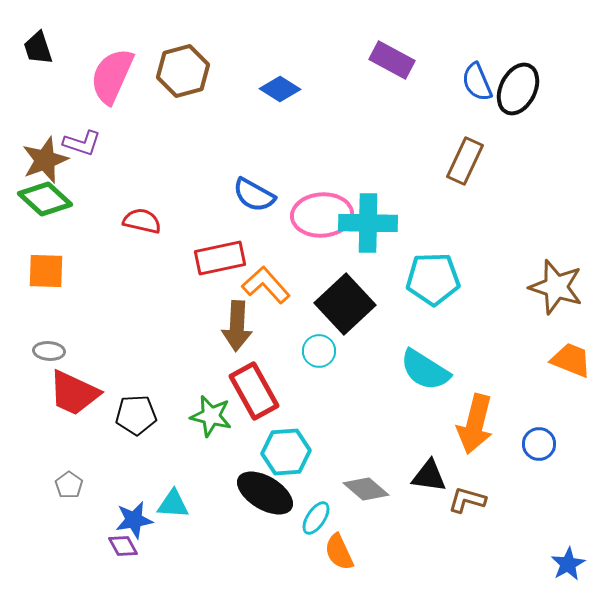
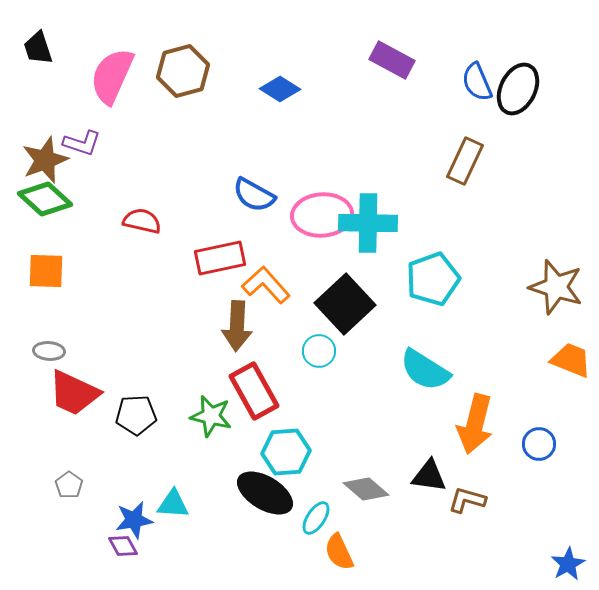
cyan pentagon at (433, 279): rotated 18 degrees counterclockwise
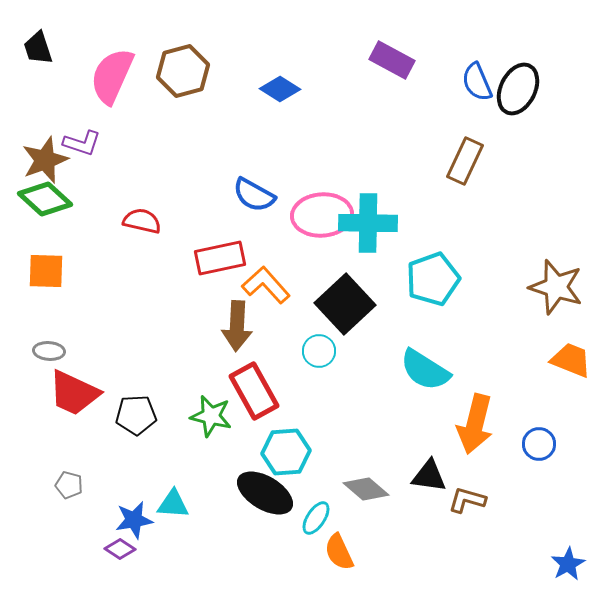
gray pentagon at (69, 485): rotated 20 degrees counterclockwise
purple diamond at (123, 546): moved 3 px left, 3 px down; rotated 28 degrees counterclockwise
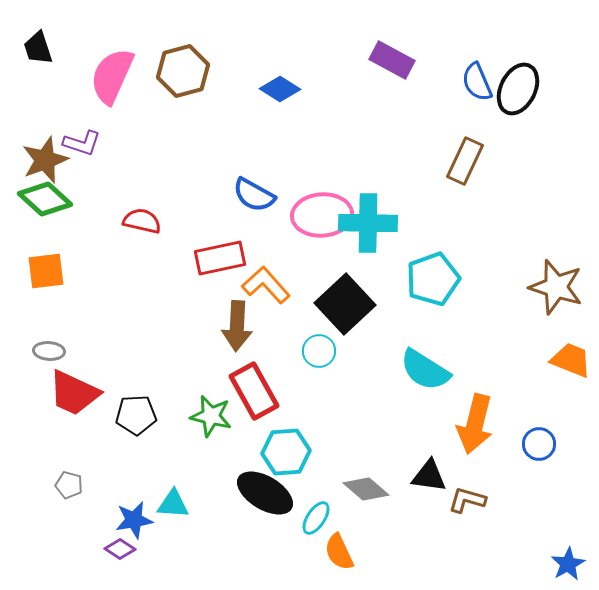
orange square at (46, 271): rotated 9 degrees counterclockwise
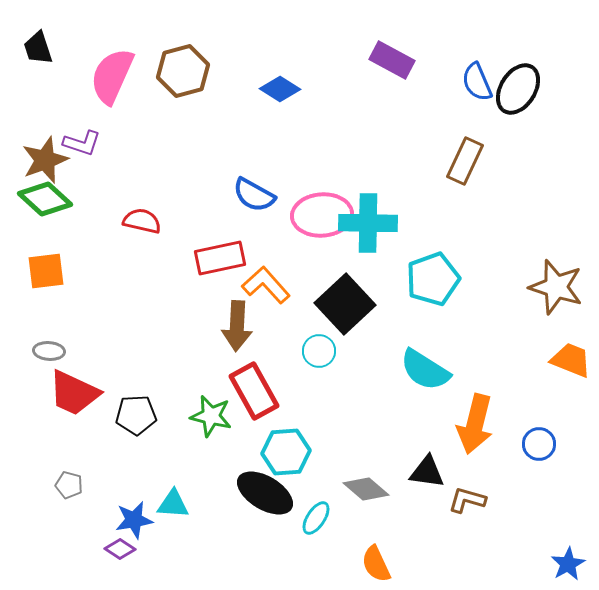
black ellipse at (518, 89): rotated 6 degrees clockwise
black triangle at (429, 476): moved 2 px left, 4 px up
orange semicircle at (339, 552): moved 37 px right, 12 px down
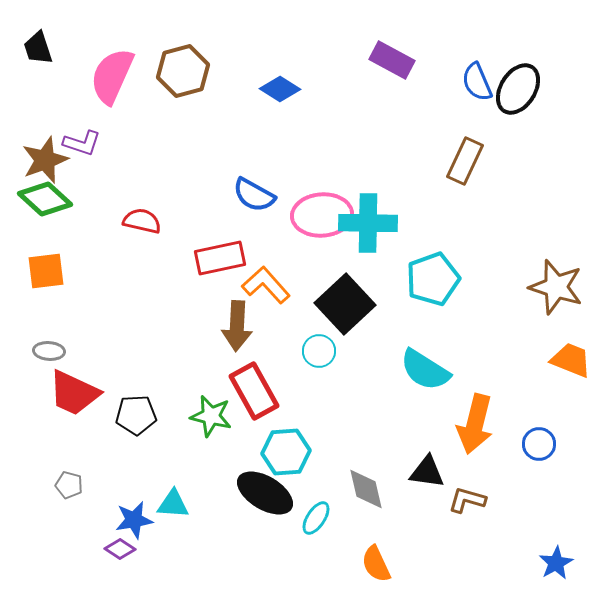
gray diamond at (366, 489): rotated 36 degrees clockwise
blue star at (568, 564): moved 12 px left, 1 px up
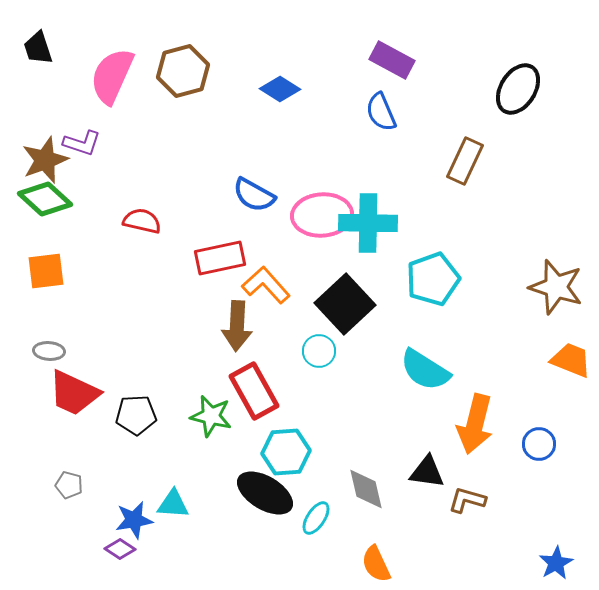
blue semicircle at (477, 82): moved 96 px left, 30 px down
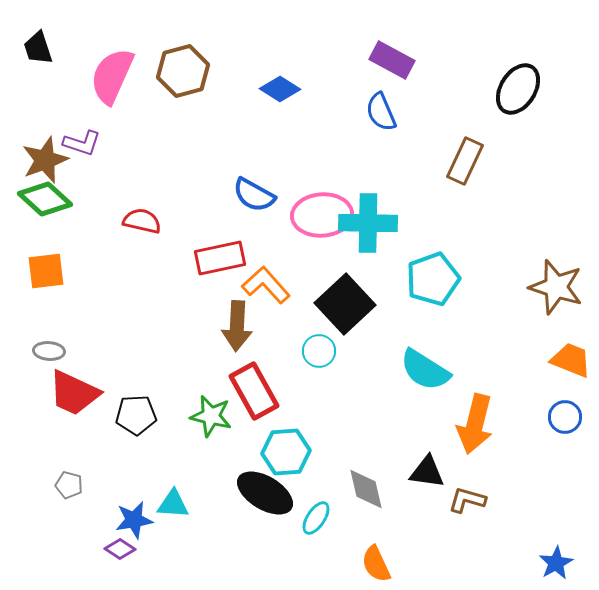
blue circle at (539, 444): moved 26 px right, 27 px up
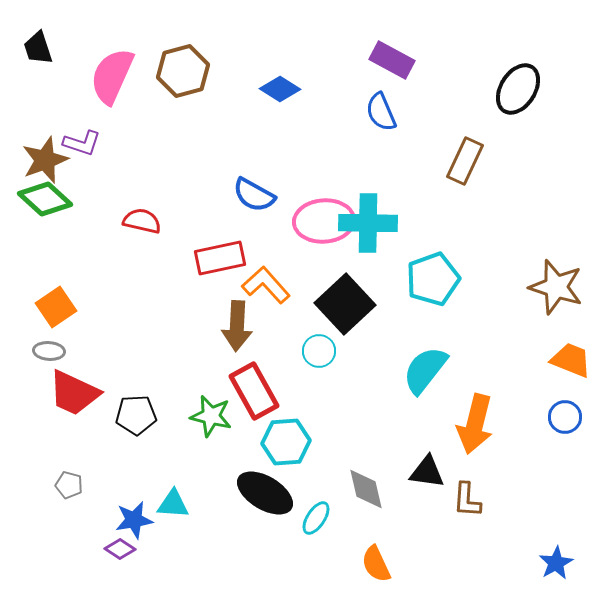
pink ellipse at (322, 215): moved 2 px right, 6 px down
orange square at (46, 271): moved 10 px right, 36 px down; rotated 27 degrees counterclockwise
cyan semicircle at (425, 370): rotated 96 degrees clockwise
cyan hexagon at (286, 452): moved 10 px up
brown L-shape at (467, 500): rotated 102 degrees counterclockwise
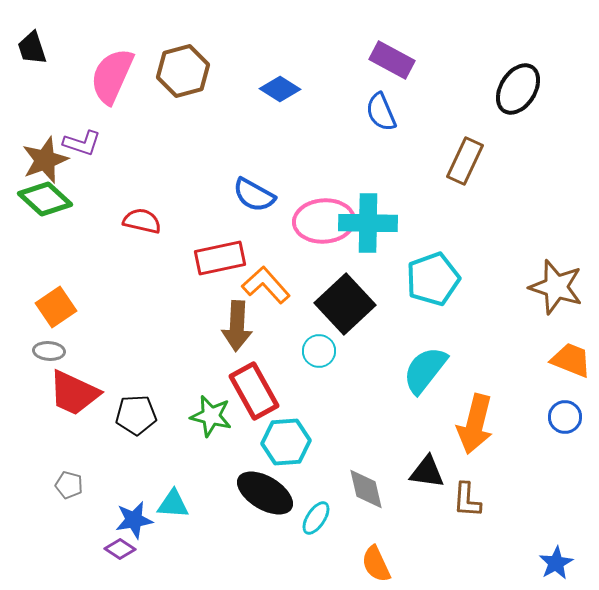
black trapezoid at (38, 48): moved 6 px left
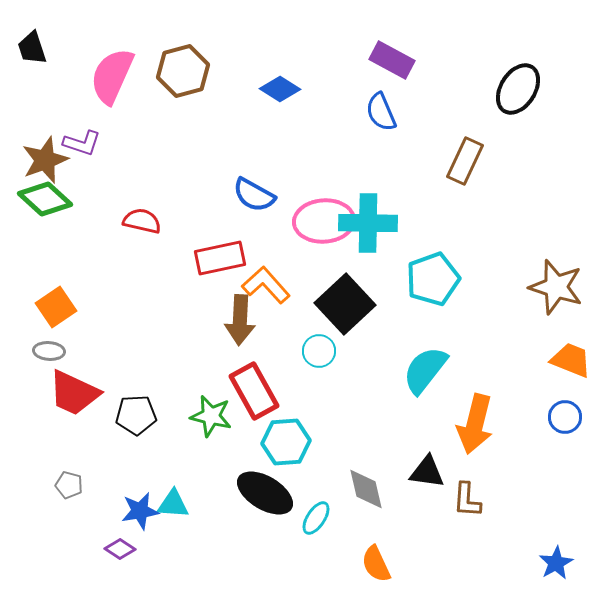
brown arrow at (237, 326): moved 3 px right, 6 px up
blue star at (134, 520): moved 6 px right, 9 px up
